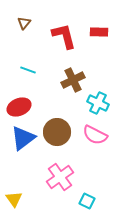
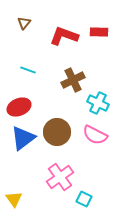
red L-shape: rotated 56 degrees counterclockwise
cyan square: moved 3 px left, 2 px up
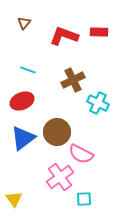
red ellipse: moved 3 px right, 6 px up
pink semicircle: moved 14 px left, 19 px down
cyan square: rotated 28 degrees counterclockwise
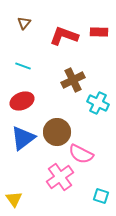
cyan line: moved 5 px left, 4 px up
cyan square: moved 17 px right, 3 px up; rotated 21 degrees clockwise
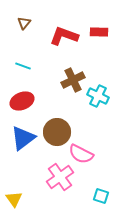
cyan cross: moved 7 px up
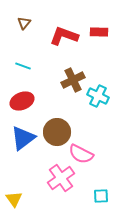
pink cross: moved 1 px right, 1 px down
cyan square: rotated 21 degrees counterclockwise
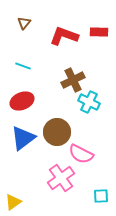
cyan cross: moved 9 px left, 6 px down
yellow triangle: moved 1 px left, 3 px down; rotated 30 degrees clockwise
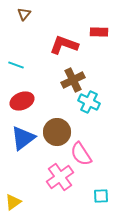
brown triangle: moved 9 px up
red L-shape: moved 9 px down
cyan line: moved 7 px left, 1 px up
pink semicircle: rotated 30 degrees clockwise
pink cross: moved 1 px left, 1 px up
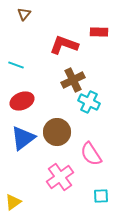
pink semicircle: moved 10 px right
